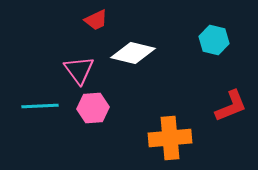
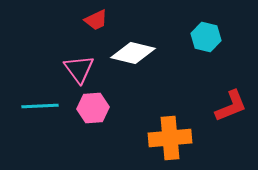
cyan hexagon: moved 8 px left, 3 px up
pink triangle: moved 1 px up
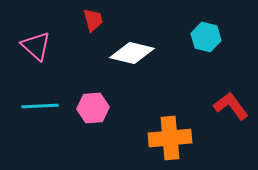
red trapezoid: moved 3 px left; rotated 80 degrees counterclockwise
white diamond: moved 1 px left
pink triangle: moved 43 px left, 23 px up; rotated 12 degrees counterclockwise
red L-shape: rotated 105 degrees counterclockwise
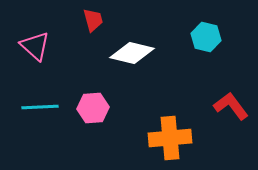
pink triangle: moved 1 px left
cyan line: moved 1 px down
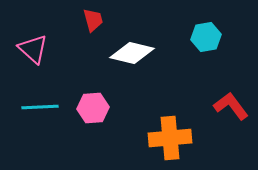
cyan hexagon: rotated 24 degrees counterclockwise
pink triangle: moved 2 px left, 3 px down
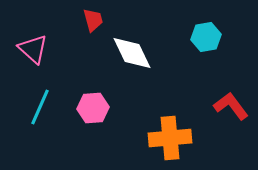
white diamond: rotated 51 degrees clockwise
cyan line: rotated 63 degrees counterclockwise
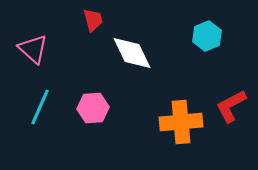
cyan hexagon: moved 1 px right, 1 px up; rotated 12 degrees counterclockwise
red L-shape: rotated 81 degrees counterclockwise
orange cross: moved 11 px right, 16 px up
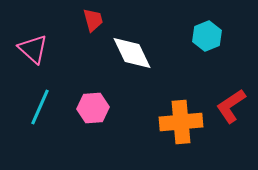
red L-shape: rotated 6 degrees counterclockwise
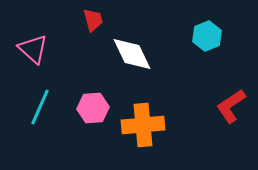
white diamond: moved 1 px down
orange cross: moved 38 px left, 3 px down
